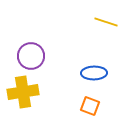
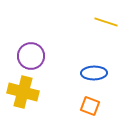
yellow cross: rotated 24 degrees clockwise
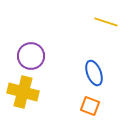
blue ellipse: rotated 70 degrees clockwise
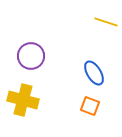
blue ellipse: rotated 10 degrees counterclockwise
yellow cross: moved 8 px down
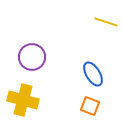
purple circle: moved 1 px right, 1 px down
blue ellipse: moved 1 px left, 1 px down
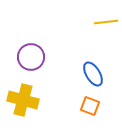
yellow line: rotated 25 degrees counterclockwise
purple circle: moved 1 px left
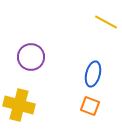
yellow line: rotated 35 degrees clockwise
blue ellipse: rotated 45 degrees clockwise
yellow cross: moved 4 px left, 5 px down
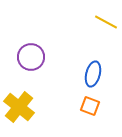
yellow cross: moved 2 px down; rotated 24 degrees clockwise
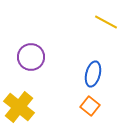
orange square: rotated 18 degrees clockwise
